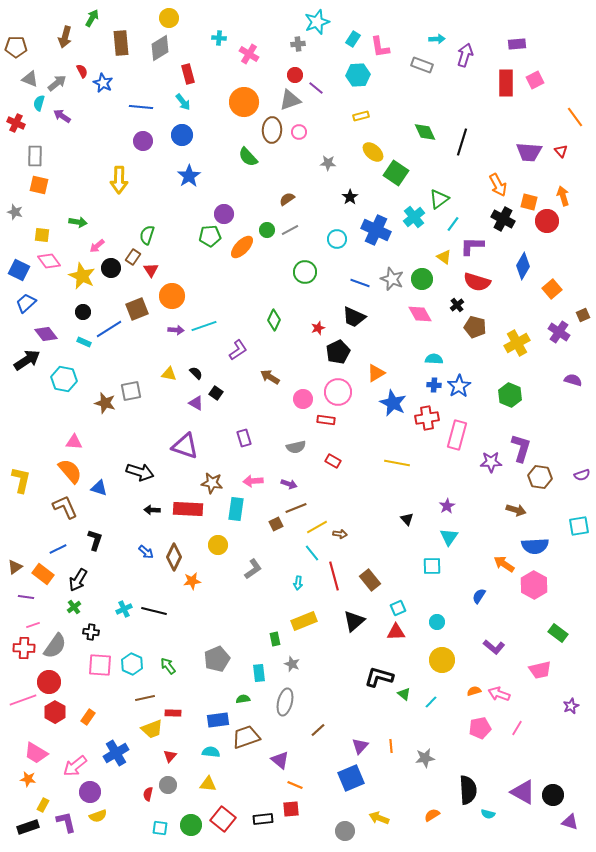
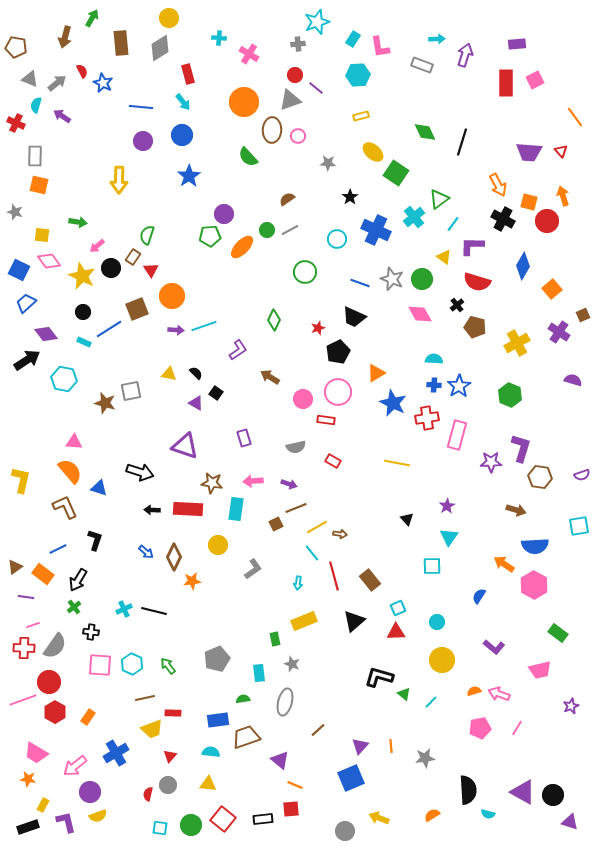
brown pentagon at (16, 47): rotated 10 degrees clockwise
cyan semicircle at (39, 103): moved 3 px left, 2 px down
pink circle at (299, 132): moved 1 px left, 4 px down
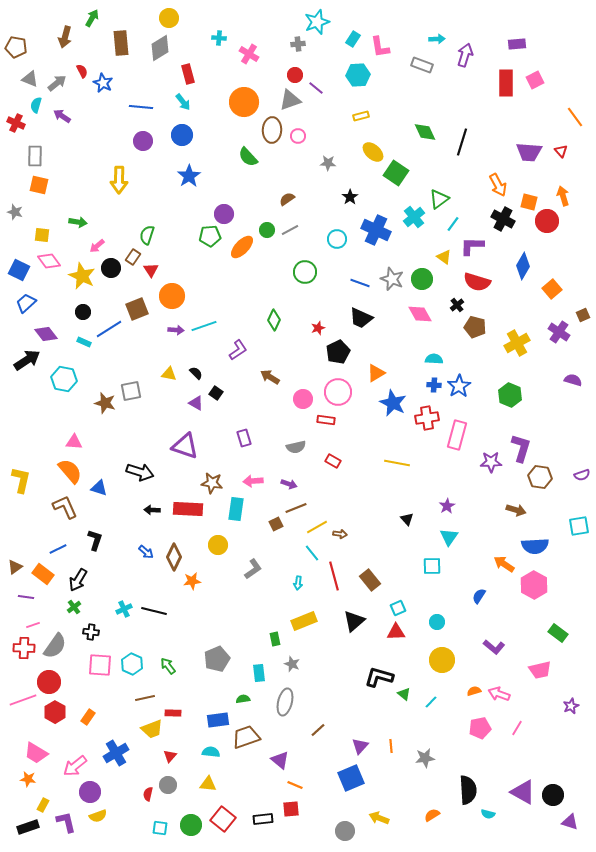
black trapezoid at (354, 317): moved 7 px right, 1 px down
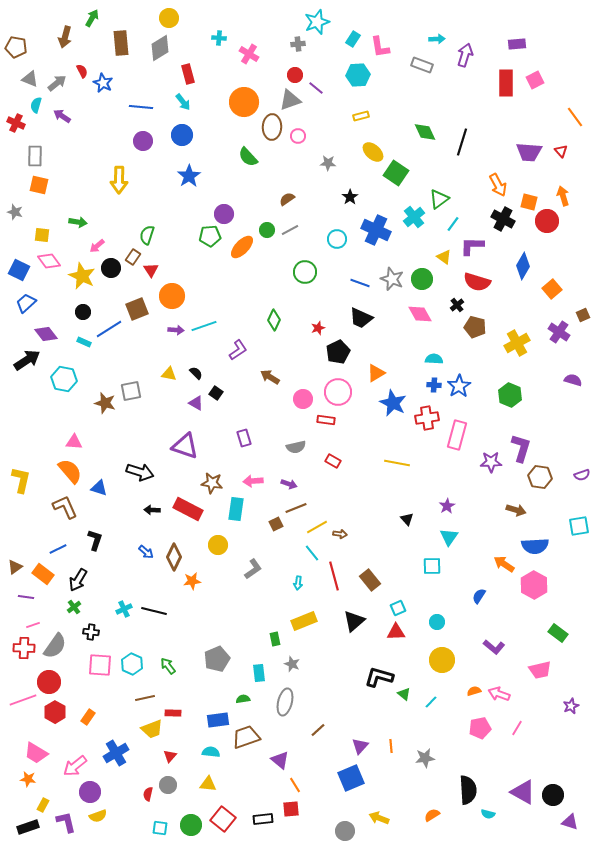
brown ellipse at (272, 130): moved 3 px up
red rectangle at (188, 509): rotated 24 degrees clockwise
orange line at (295, 785): rotated 35 degrees clockwise
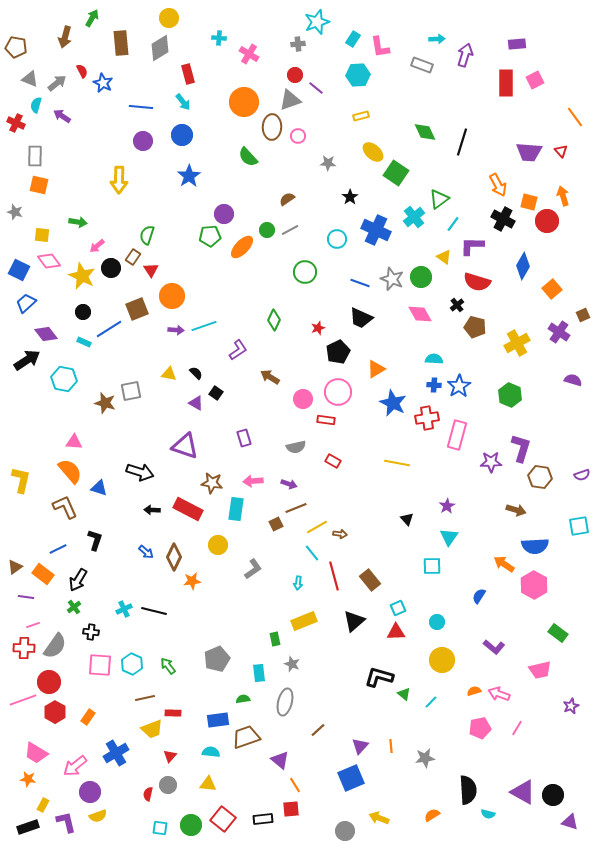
green circle at (422, 279): moved 1 px left, 2 px up
orange triangle at (376, 373): moved 4 px up
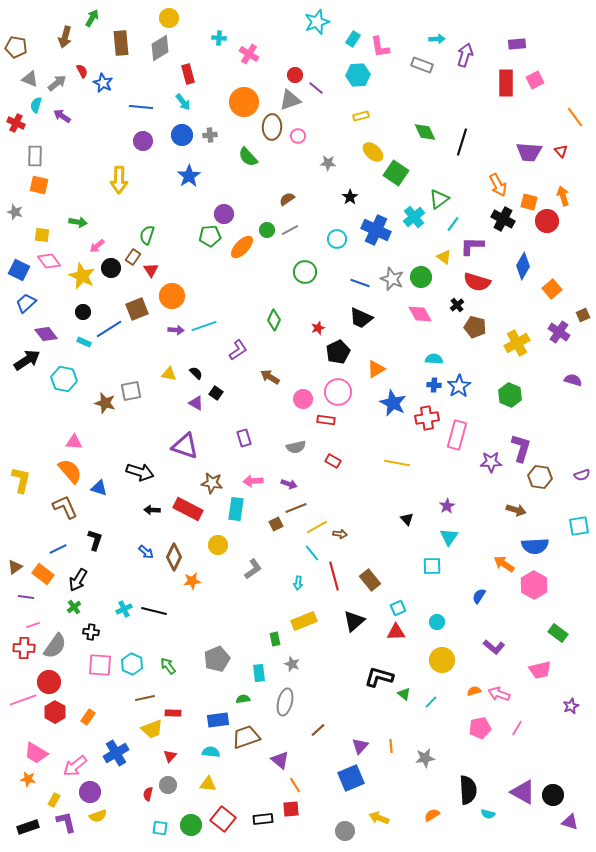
gray cross at (298, 44): moved 88 px left, 91 px down
yellow rectangle at (43, 805): moved 11 px right, 5 px up
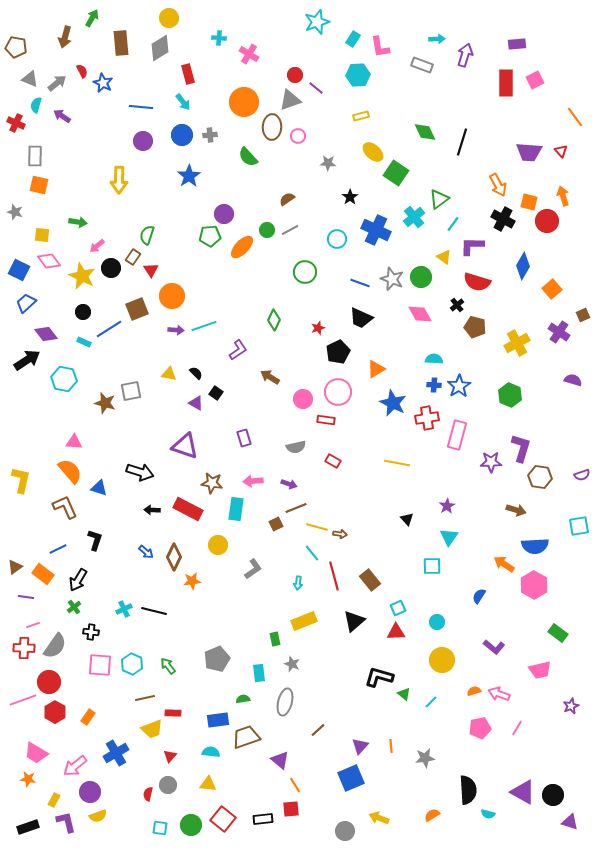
yellow line at (317, 527): rotated 45 degrees clockwise
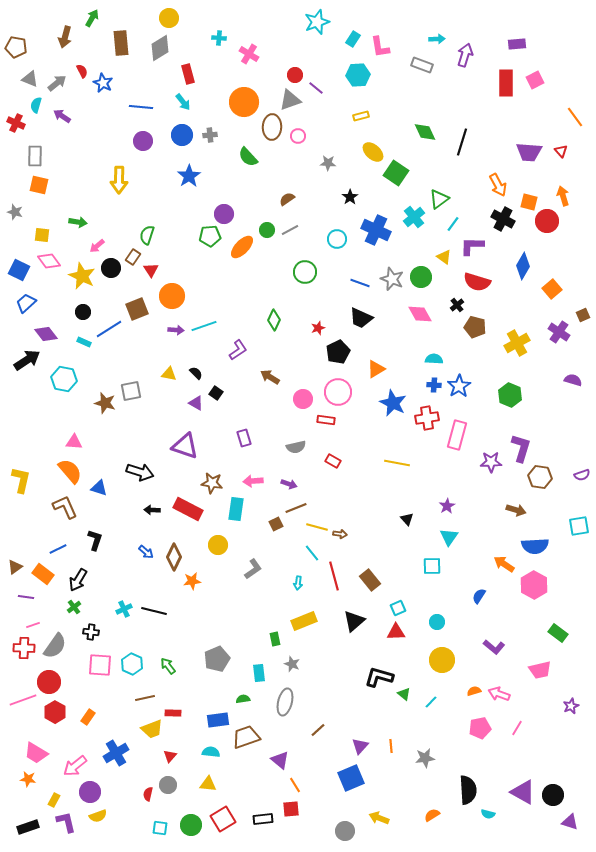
red square at (223, 819): rotated 20 degrees clockwise
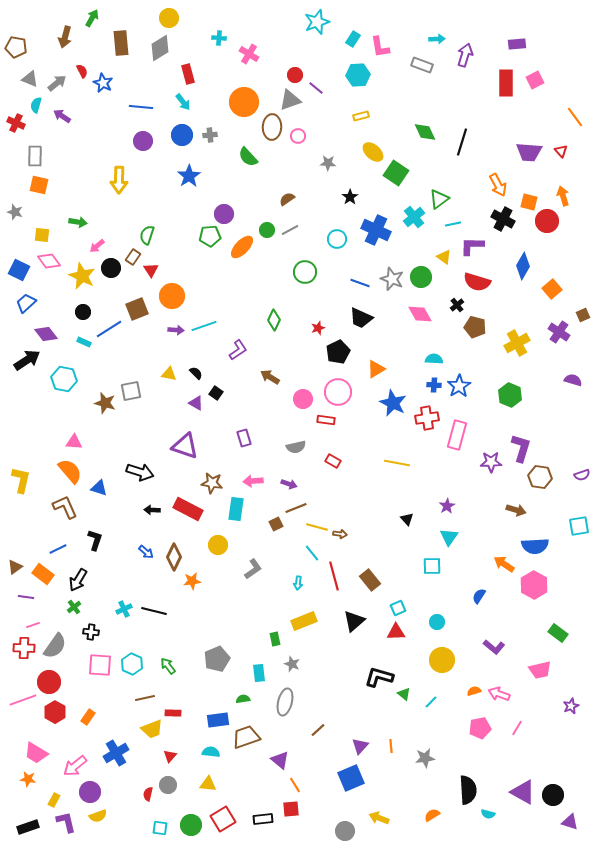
cyan line at (453, 224): rotated 42 degrees clockwise
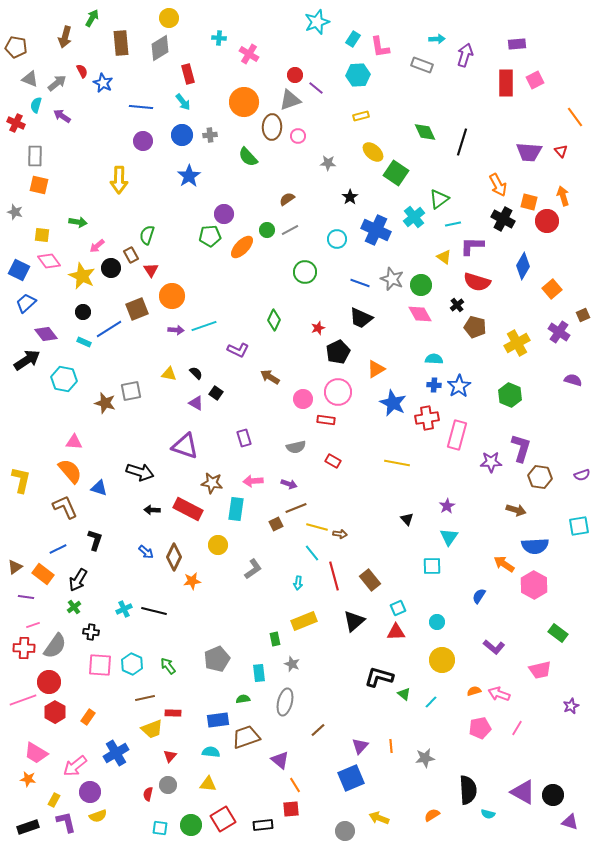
brown rectangle at (133, 257): moved 2 px left, 2 px up; rotated 63 degrees counterclockwise
green circle at (421, 277): moved 8 px down
purple L-shape at (238, 350): rotated 60 degrees clockwise
black rectangle at (263, 819): moved 6 px down
